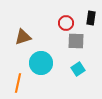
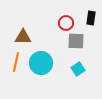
brown triangle: rotated 18 degrees clockwise
orange line: moved 2 px left, 21 px up
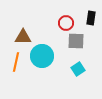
cyan circle: moved 1 px right, 7 px up
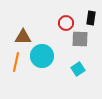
gray square: moved 4 px right, 2 px up
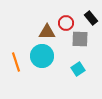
black rectangle: rotated 48 degrees counterclockwise
brown triangle: moved 24 px right, 5 px up
orange line: rotated 30 degrees counterclockwise
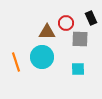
black rectangle: rotated 16 degrees clockwise
cyan circle: moved 1 px down
cyan square: rotated 32 degrees clockwise
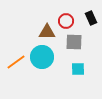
red circle: moved 2 px up
gray square: moved 6 px left, 3 px down
orange line: rotated 72 degrees clockwise
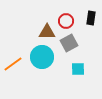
black rectangle: rotated 32 degrees clockwise
gray square: moved 5 px left, 1 px down; rotated 30 degrees counterclockwise
orange line: moved 3 px left, 2 px down
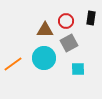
brown triangle: moved 2 px left, 2 px up
cyan circle: moved 2 px right, 1 px down
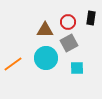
red circle: moved 2 px right, 1 px down
cyan circle: moved 2 px right
cyan square: moved 1 px left, 1 px up
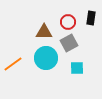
brown triangle: moved 1 px left, 2 px down
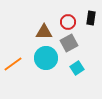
cyan square: rotated 32 degrees counterclockwise
